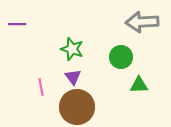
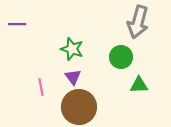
gray arrow: moved 4 px left; rotated 72 degrees counterclockwise
brown circle: moved 2 px right
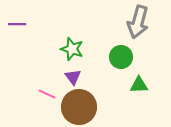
pink line: moved 6 px right, 7 px down; rotated 54 degrees counterclockwise
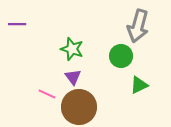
gray arrow: moved 4 px down
green circle: moved 1 px up
green triangle: rotated 24 degrees counterclockwise
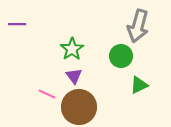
green star: rotated 20 degrees clockwise
purple triangle: moved 1 px right, 1 px up
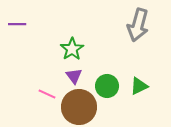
gray arrow: moved 1 px up
green circle: moved 14 px left, 30 px down
green triangle: moved 1 px down
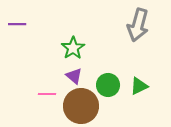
green star: moved 1 px right, 1 px up
purple triangle: rotated 12 degrees counterclockwise
green circle: moved 1 px right, 1 px up
pink line: rotated 24 degrees counterclockwise
brown circle: moved 2 px right, 1 px up
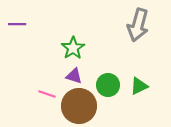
purple triangle: rotated 24 degrees counterclockwise
pink line: rotated 18 degrees clockwise
brown circle: moved 2 px left
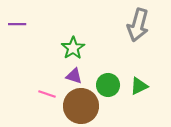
brown circle: moved 2 px right
